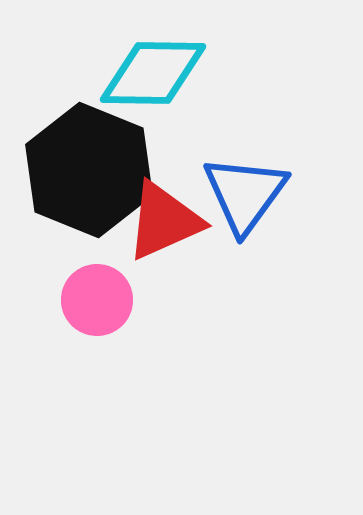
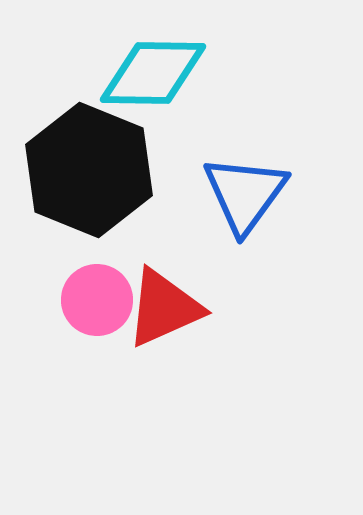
red triangle: moved 87 px down
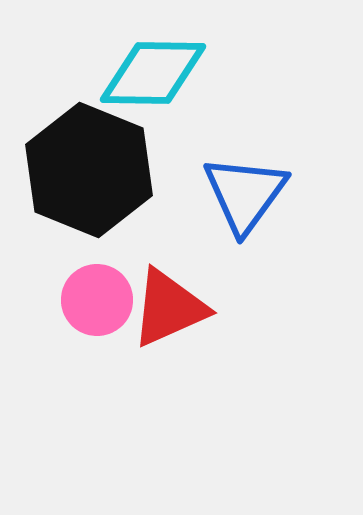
red triangle: moved 5 px right
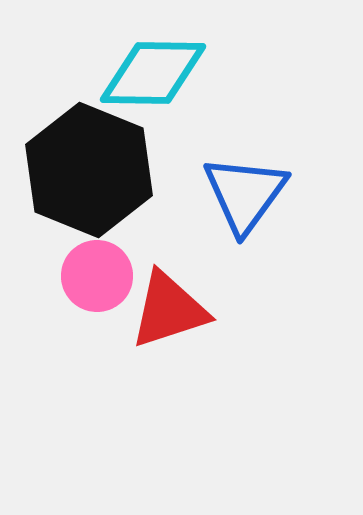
pink circle: moved 24 px up
red triangle: moved 2 px down; rotated 6 degrees clockwise
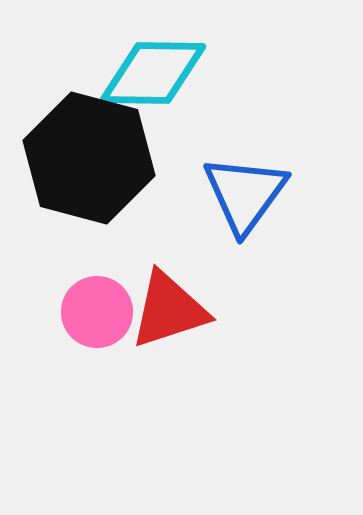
black hexagon: moved 12 px up; rotated 7 degrees counterclockwise
pink circle: moved 36 px down
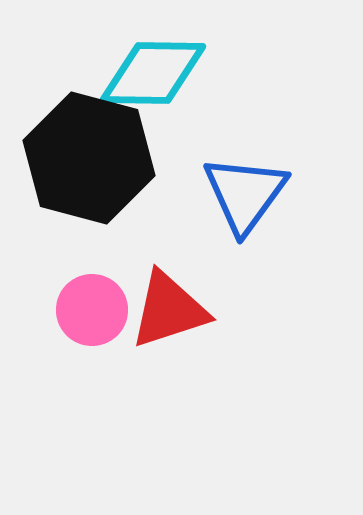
pink circle: moved 5 px left, 2 px up
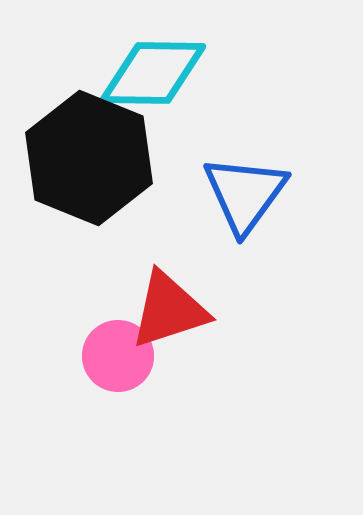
black hexagon: rotated 7 degrees clockwise
pink circle: moved 26 px right, 46 px down
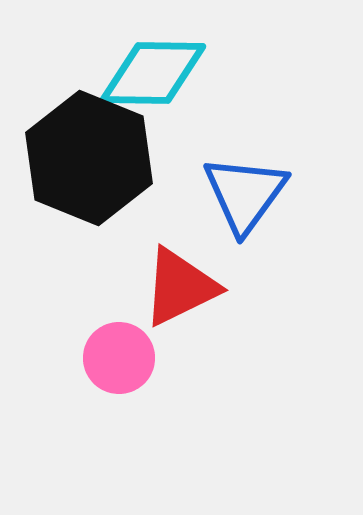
red triangle: moved 11 px right, 23 px up; rotated 8 degrees counterclockwise
pink circle: moved 1 px right, 2 px down
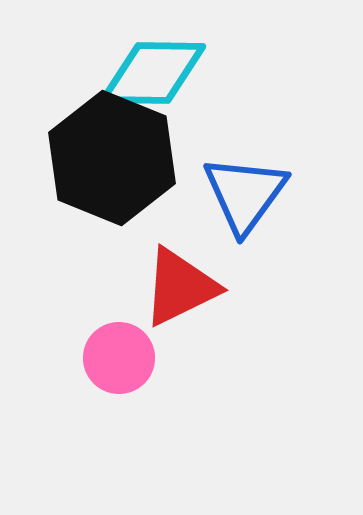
black hexagon: moved 23 px right
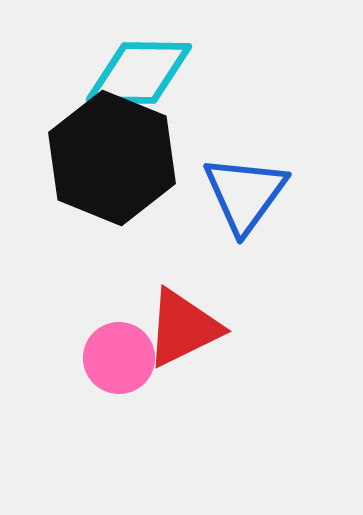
cyan diamond: moved 14 px left
red triangle: moved 3 px right, 41 px down
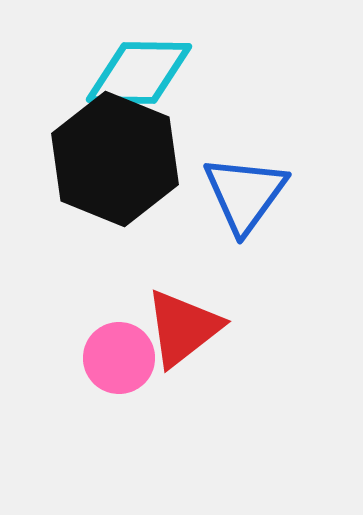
black hexagon: moved 3 px right, 1 px down
red triangle: rotated 12 degrees counterclockwise
